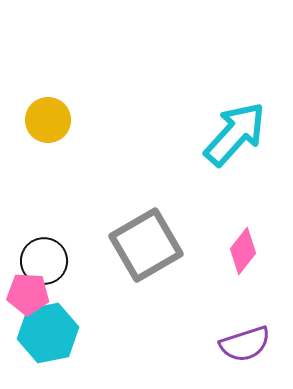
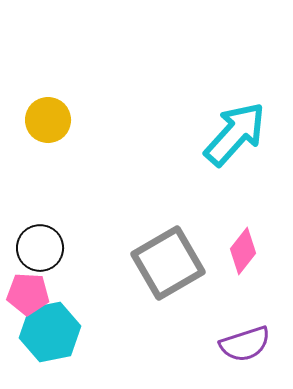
gray square: moved 22 px right, 18 px down
black circle: moved 4 px left, 13 px up
cyan hexagon: moved 2 px right, 1 px up
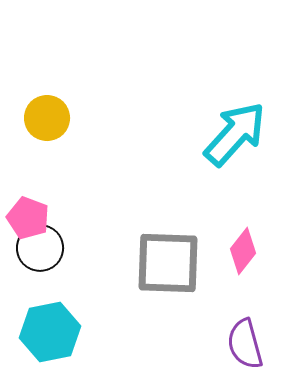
yellow circle: moved 1 px left, 2 px up
gray square: rotated 32 degrees clockwise
pink pentagon: moved 76 px up; rotated 18 degrees clockwise
purple semicircle: rotated 93 degrees clockwise
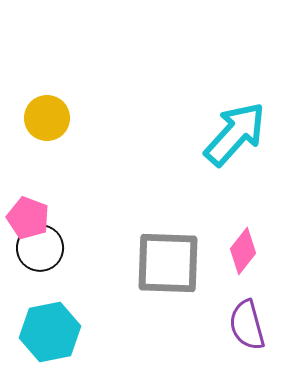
purple semicircle: moved 2 px right, 19 px up
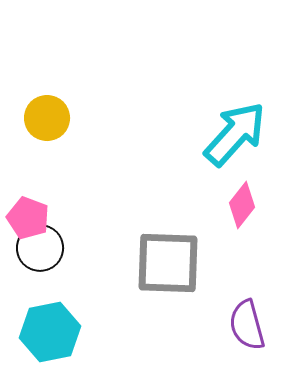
pink diamond: moved 1 px left, 46 px up
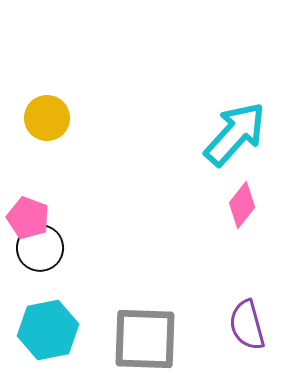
gray square: moved 23 px left, 76 px down
cyan hexagon: moved 2 px left, 2 px up
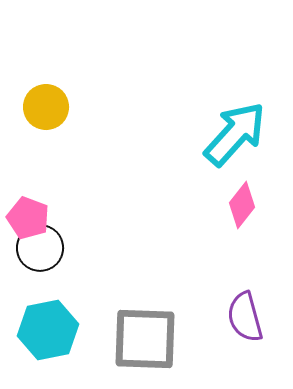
yellow circle: moved 1 px left, 11 px up
purple semicircle: moved 2 px left, 8 px up
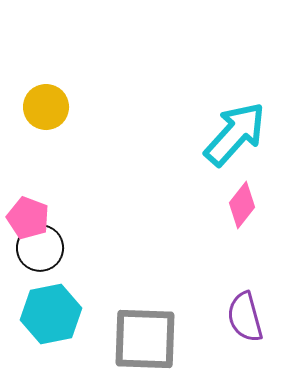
cyan hexagon: moved 3 px right, 16 px up
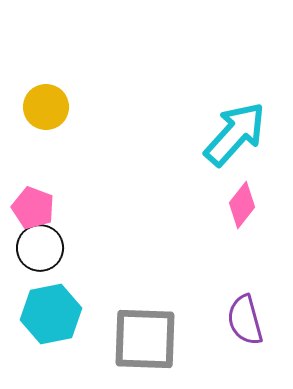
pink pentagon: moved 5 px right, 10 px up
purple semicircle: moved 3 px down
